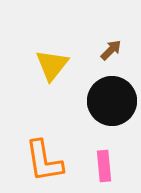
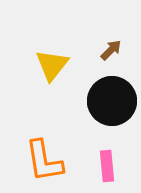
pink rectangle: moved 3 px right
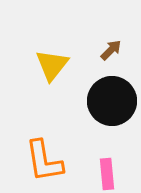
pink rectangle: moved 8 px down
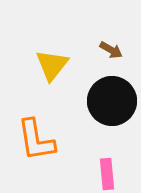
brown arrow: rotated 75 degrees clockwise
orange L-shape: moved 8 px left, 21 px up
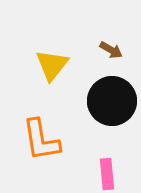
orange L-shape: moved 5 px right
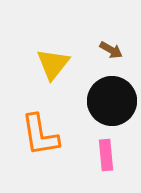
yellow triangle: moved 1 px right, 1 px up
orange L-shape: moved 1 px left, 5 px up
pink rectangle: moved 1 px left, 19 px up
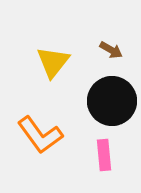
yellow triangle: moved 2 px up
orange L-shape: rotated 27 degrees counterclockwise
pink rectangle: moved 2 px left
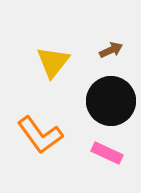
brown arrow: rotated 55 degrees counterclockwise
black circle: moved 1 px left
pink rectangle: moved 3 px right, 2 px up; rotated 60 degrees counterclockwise
